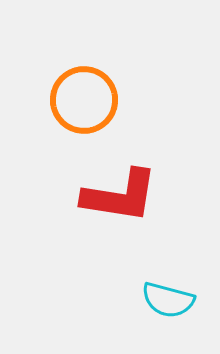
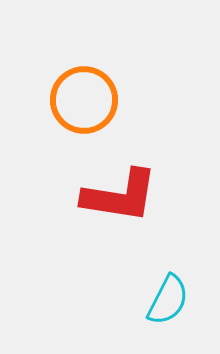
cyan semicircle: rotated 78 degrees counterclockwise
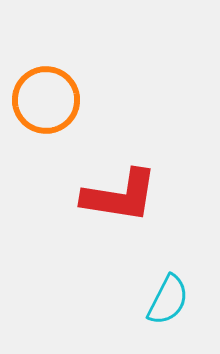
orange circle: moved 38 px left
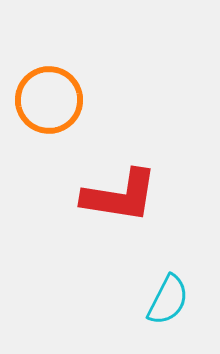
orange circle: moved 3 px right
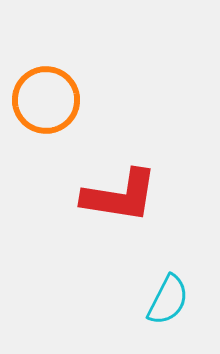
orange circle: moved 3 px left
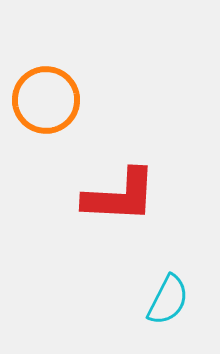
red L-shape: rotated 6 degrees counterclockwise
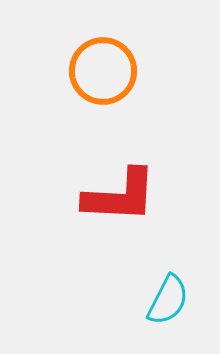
orange circle: moved 57 px right, 29 px up
